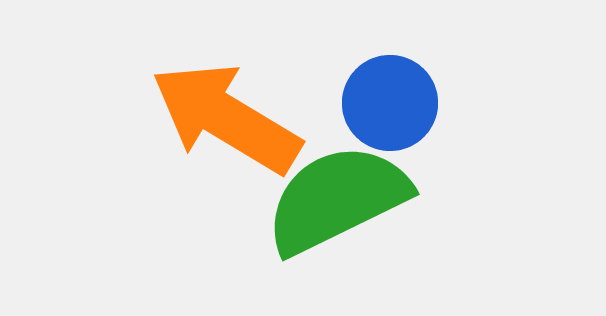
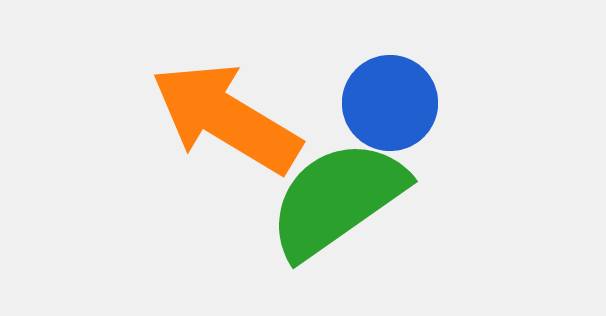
green semicircle: rotated 9 degrees counterclockwise
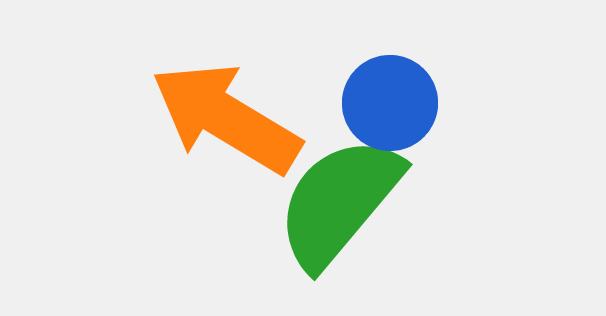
green semicircle: moved 2 px right, 3 px down; rotated 15 degrees counterclockwise
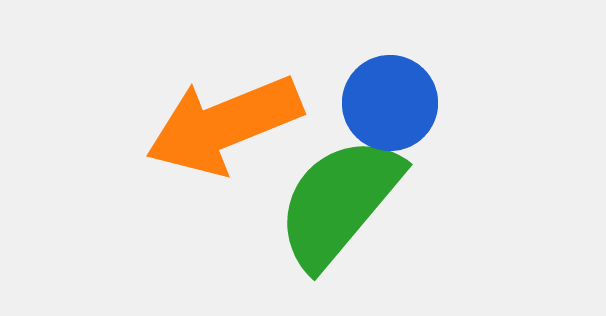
orange arrow: moved 2 px left, 7 px down; rotated 53 degrees counterclockwise
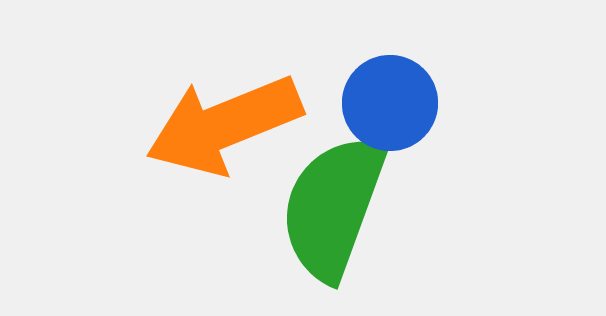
green semicircle: moved 6 px left, 5 px down; rotated 20 degrees counterclockwise
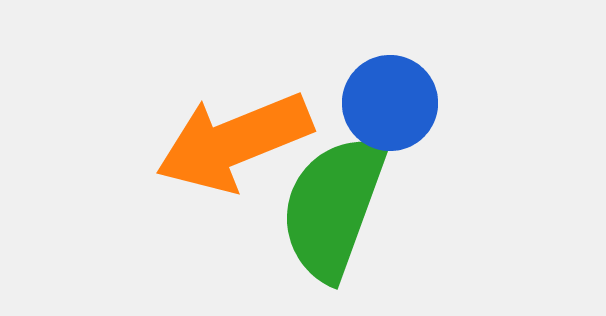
orange arrow: moved 10 px right, 17 px down
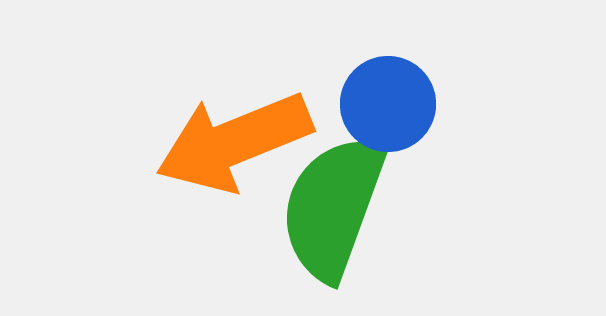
blue circle: moved 2 px left, 1 px down
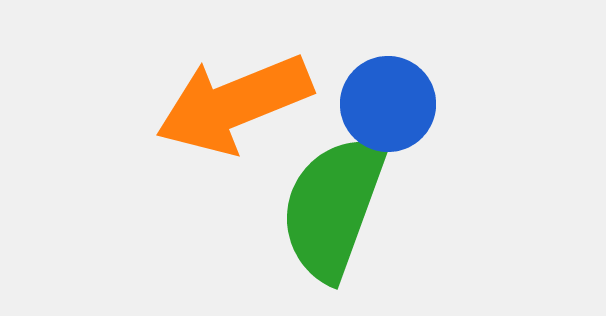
orange arrow: moved 38 px up
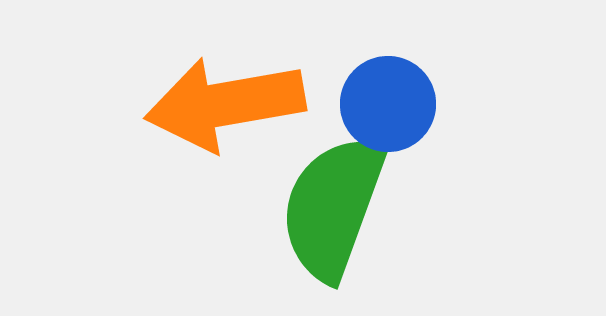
orange arrow: moved 9 px left; rotated 12 degrees clockwise
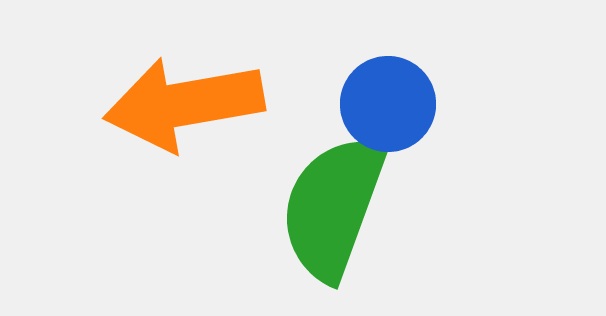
orange arrow: moved 41 px left
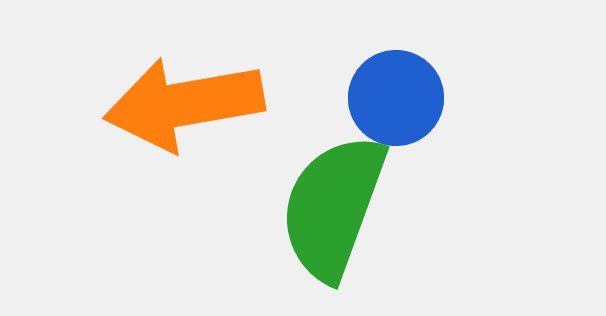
blue circle: moved 8 px right, 6 px up
